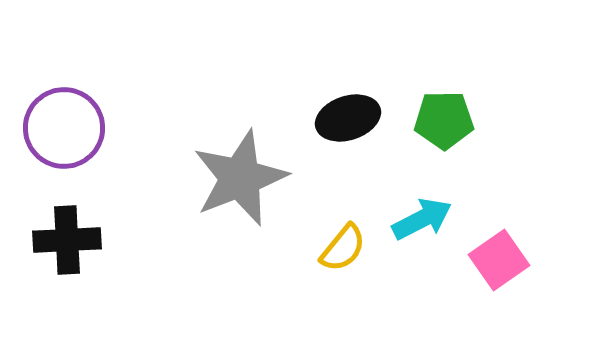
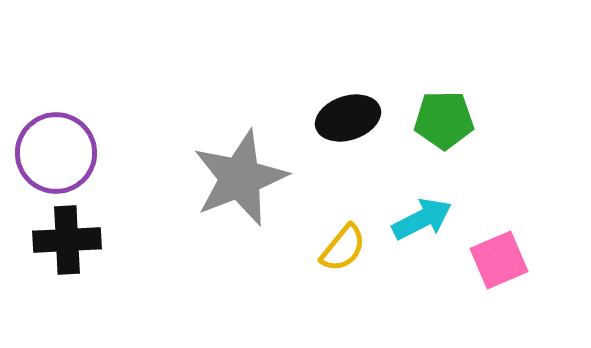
purple circle: moved 8 px left, 25 px down
pink square: rotated 12 degrees clockwise
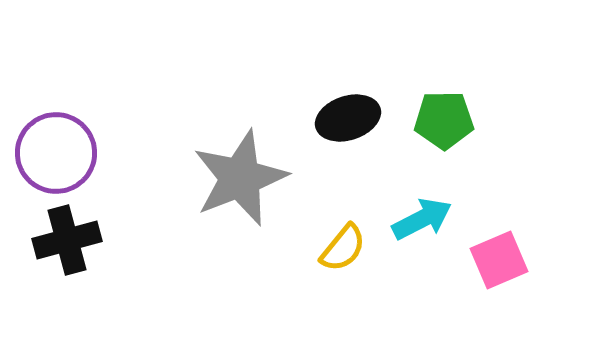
black cross: rotated 12 degrees counterclockwise
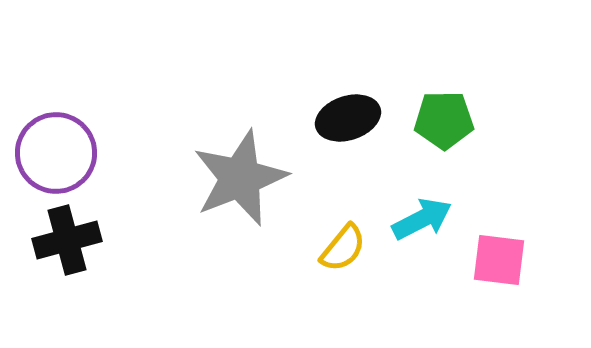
pink square: rotated 30 degrees clockwise
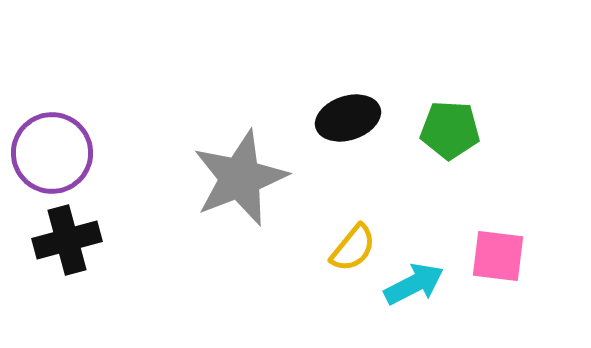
green pentagon: moved 6 px right, 10 px down; rotated 4 degrees clockwise
purple circle: moved 4 px left
cyan arrow: moved 8 px left, 65 px down
yellow semicircle: moved 10 px right
pink square: moved 1 px left, 4 px up
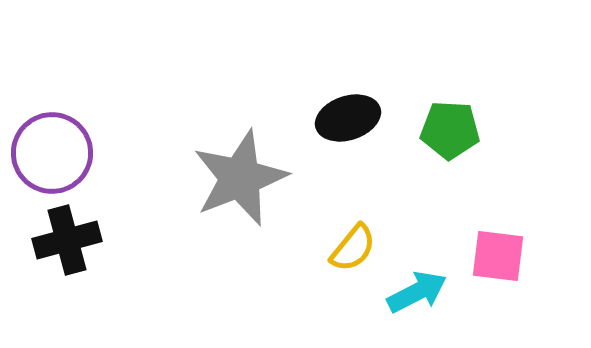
cyan arrow: moved 3 px right, 8 px down
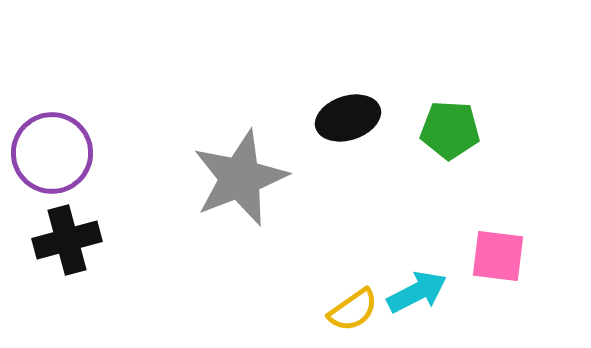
yellow semicircle: moved 62 px down; rotated 16 degrees clockwise
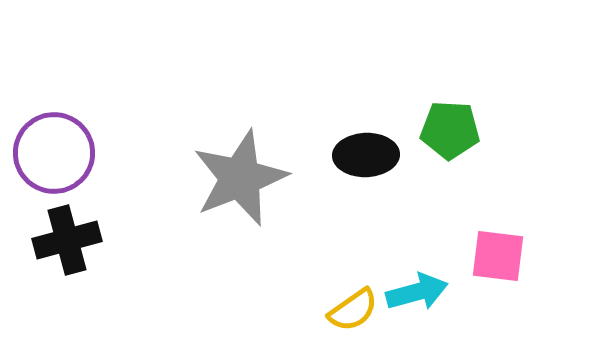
black ellipse: moved 18 px right, 37 px down; rotated 16 degrees clockwise
purple circle: moved 2 px right
cyan arrow: rotated 12 degrees clockwise
